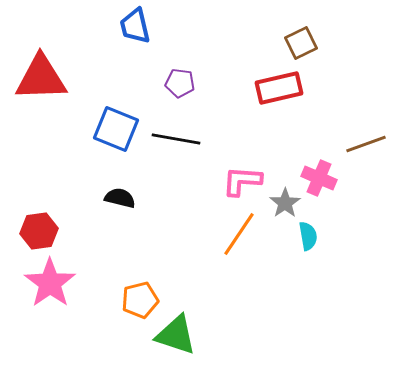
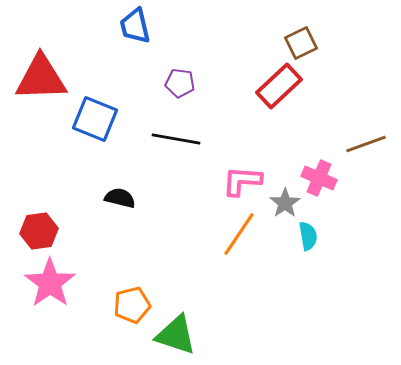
red rectangle: moved 2 px up; rotated 30 degrees counterclockwise
blue square: moved 21 px left, 10 px up
orange pentagon: moved 8 px left, 5 px down
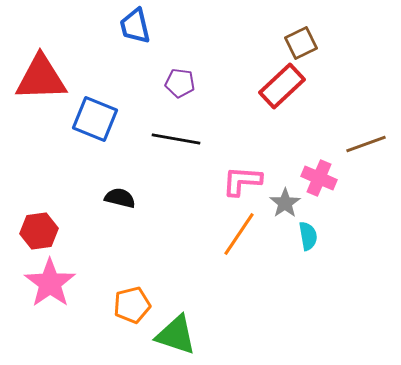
red rectangle: moved 3 px right
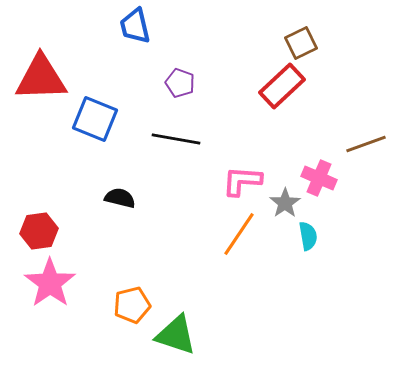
purple pentagon: rotated 12 degrees clockwise
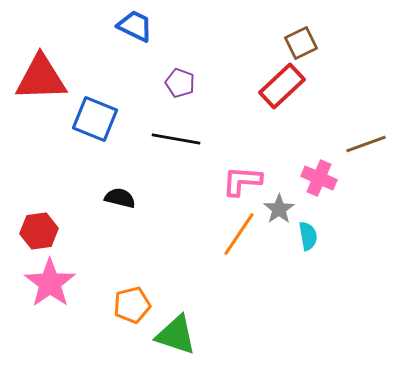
blue trapezoid: rotated 129 degrees clockwise
gray star: moved 6 px left, 6 px down
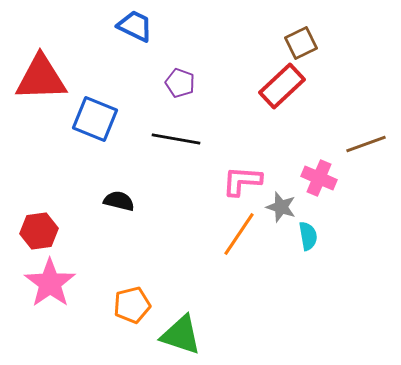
black semicircle: moved 1 px left, 3 px down
gray star: moved 2 px right, 2 px up; rotated 20 degrees counterclockwise
green triangle: moved 5 px right
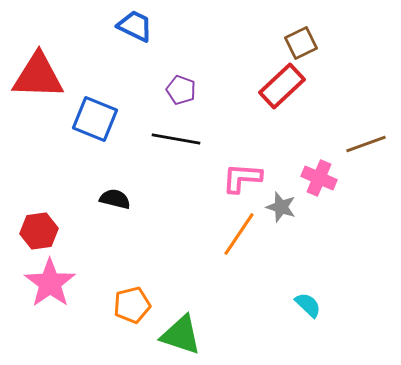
red triangle: moved 3 px left, 2 px up; rotated 4 degrees clockwise
purple pentagon: moved 1 px right, 7 px down
pink L-shape: moved 3 px up
black semicircle: moved 4 px left, 2 px up
cyan semicircle: moved 69 px down; rotated 36 degrees counterclockwise
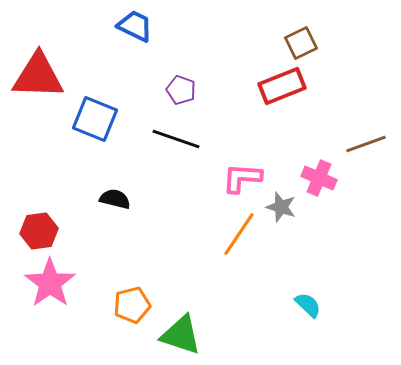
red rectangle: rotated 21 degrees clockwise
black line: rotated 9 degrees clockwise
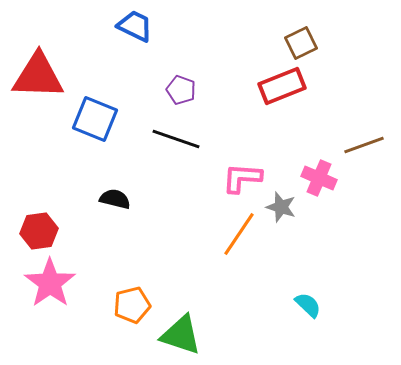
brown line: moved 2 px left, 1 px down
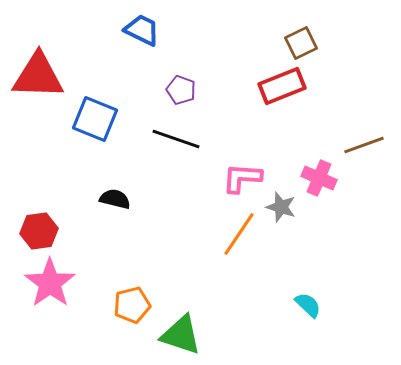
blue trapezoid: moved 7 px right, 4 px down
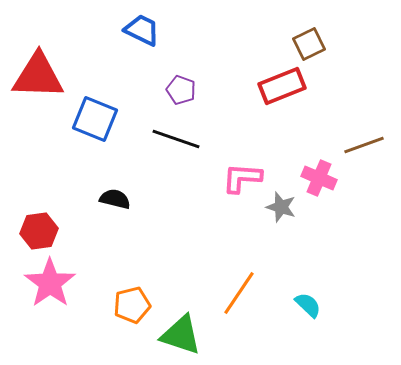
brown square: moved 8 px right, 1 px down
orange line: moved 59 px down
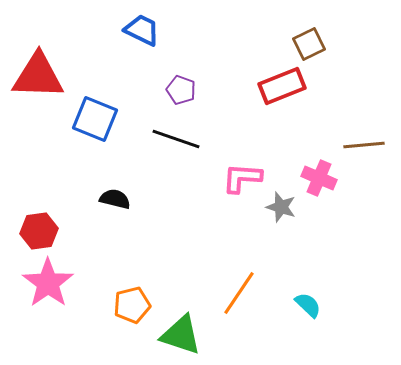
brown line: rotated 15 degrees clockwise
pink star: moved 2 px left
